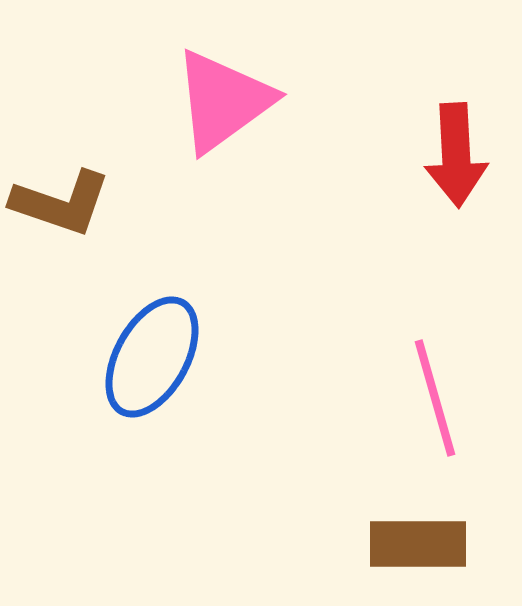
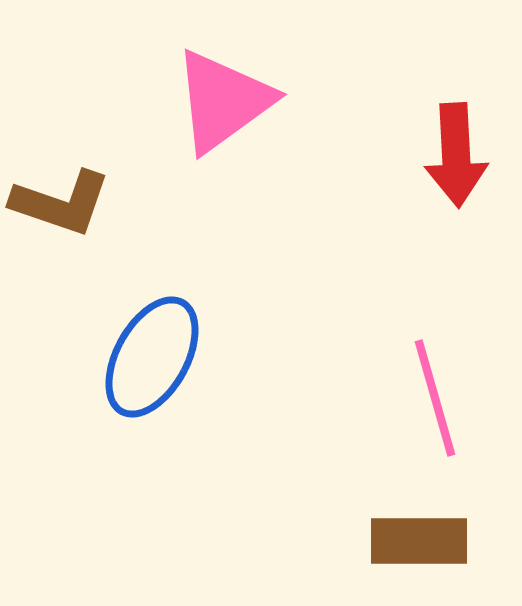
brown rectangle: moved 1 px right, 3 px up
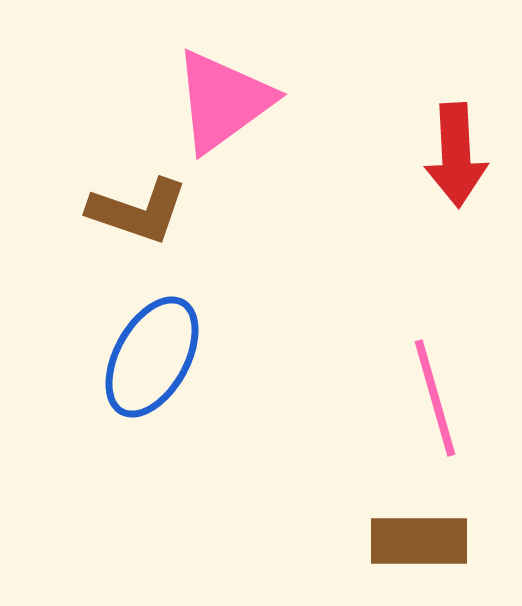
brown L-shape: moved 77 px right, 8 px down
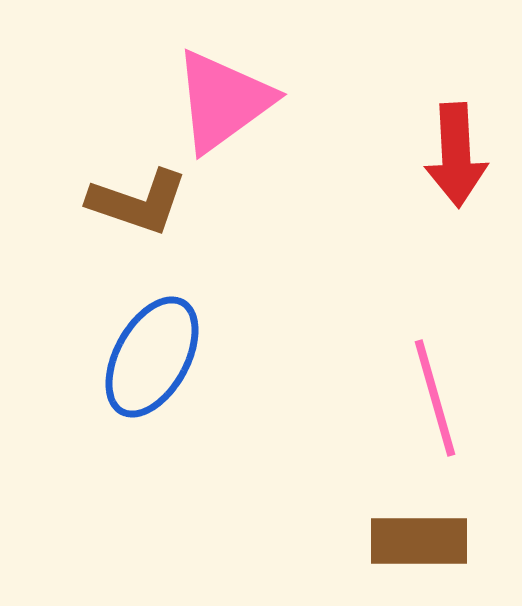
brown L-shape: moved 9 px up
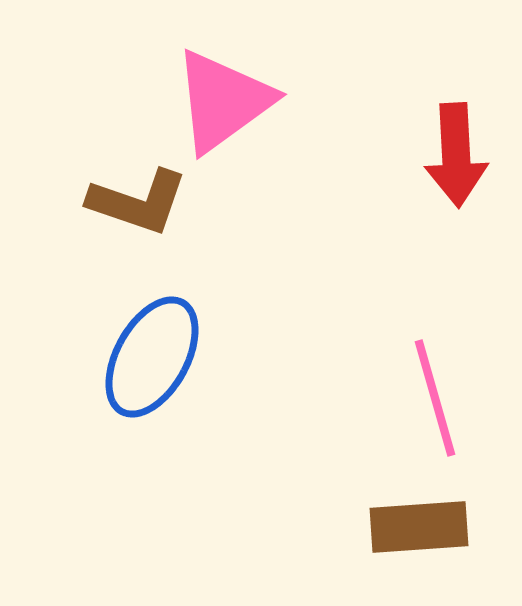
brown rectangle: moved 14 px up; rotated 4 degrees counterclockwise
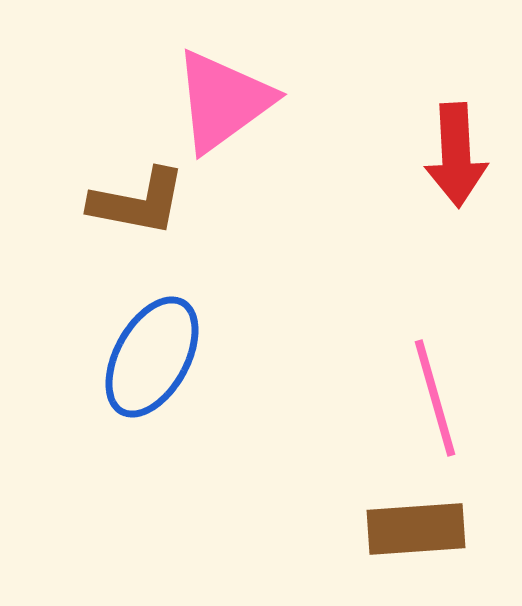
brown L-shape: rotated 8 degrees counterclockwise
brown rectangle: moved 3 px left, 2 px down
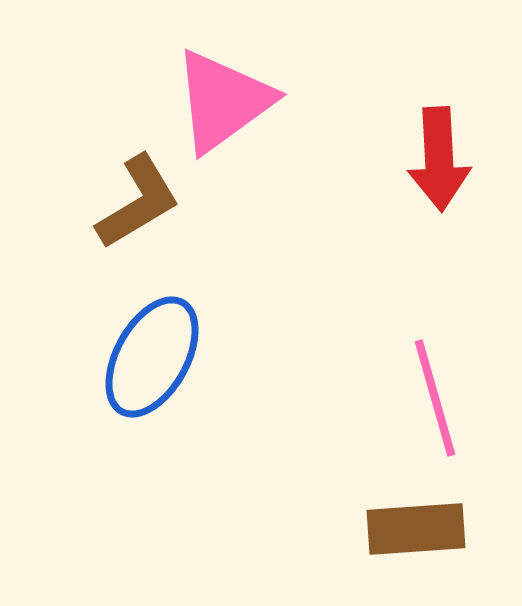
red arrow: moved 17 px left, 4 px down
brown L-shape: rotated 42 degrees counterclockwise
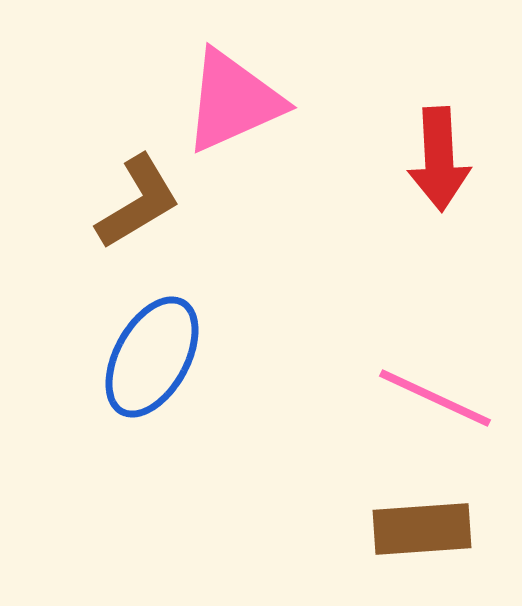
pink triangle: moved 10 px right; rotated 12 degrees clockwise
pink line: rotated 49 degrees counterclockwise
brown rectangle: moved 6 px right
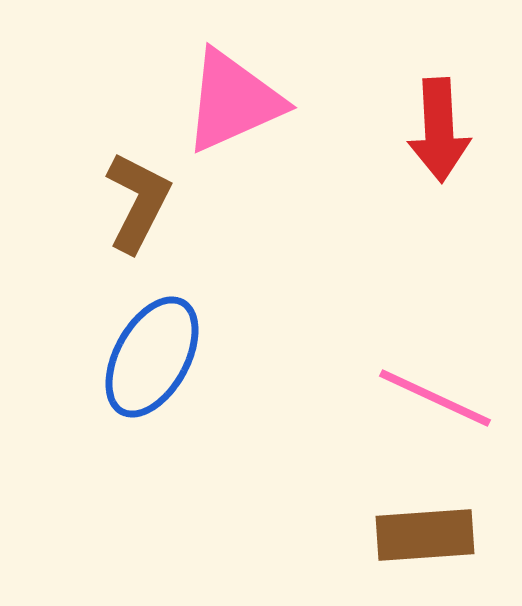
red arrow: moved 29 px up
brown L-shape: rotated 32 degrees counterclockwise
brown rectangle: moved 3 px right, 6 px down
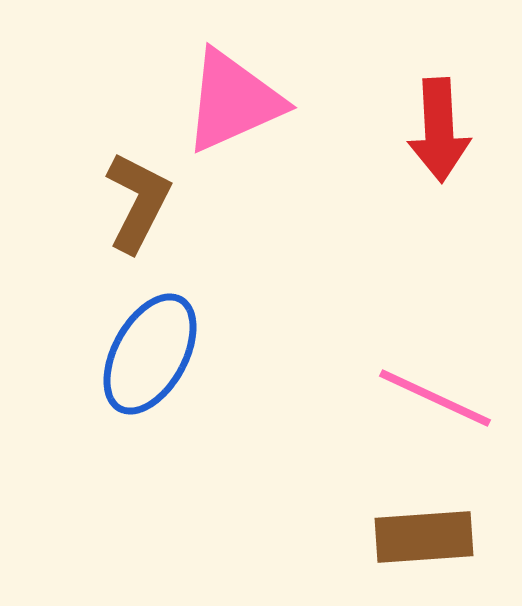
blue ellipse: moved 2 px left, 3 px up
brown rectangle: moved 1 px left, 2 px down
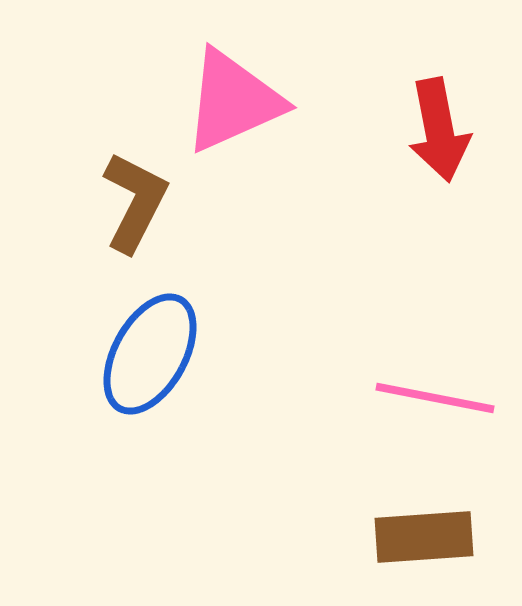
red arrow: rotated 8 degrees counterclockwise
brown L-shape: moved 3 px left
pink line: rotated 14 degrees counterclockwise
